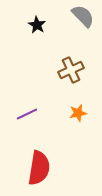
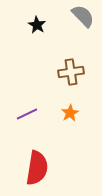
brown cross: moved 2 px down; rotated 15 degrees clockwise
orange star: moved 8 px left; rotated 18 degrees counterclockwise
red semicircle: moved 2 px left
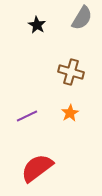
gray semicircle: moved 1 px left, 2 px down; rotated 75 degrees clockwise
brown cross: rotated 25 degrees clockwise
purple line: moved 2 px down
red semicircle: rotated 136 degrees counterclockwise
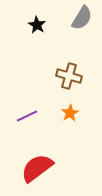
brown cross: moved 2 px left, 4 px down
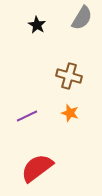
orange star: rotated 24 degrees counterclockwise
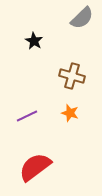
gray semicircle: rotated 15 degrees clockwise
black star: moved 3 px left, 16 px down
brown cross: moved 3 px right
red semicircle: moved 2 px left, 1 px up
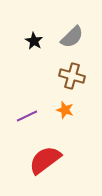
gray semicircle: moved 10 px left, 19 px down
orange star: moved 5 px left, 3 px up
red semicircle: moved 10 px right, 7 px up
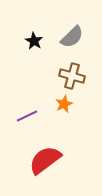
orange star: moved 1 px left, 6 px up; rotated 30 degrees clockwise
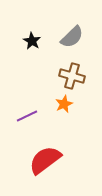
black star: moved 2 px left
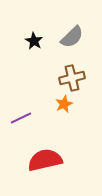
black star: moved 2 px right
brown cross: moved 2 px down; rotated 30 degrees counterclockwise
purple line: moved 6 px left, 2 px down
red semicircle: rotated 24 degrees clockwise
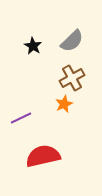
gray semicircle: moved 4 px down
black star: moved 1 px left, 5 px down
brown cross: rotated 15 degrees counterclockwise
red semicircle: moved 2 px left, 4 px up
